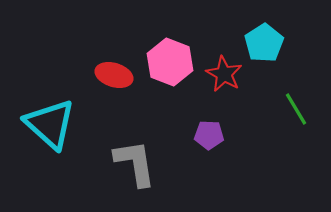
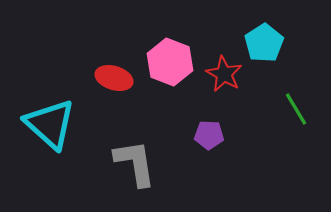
red ellipse: moved 3 px down
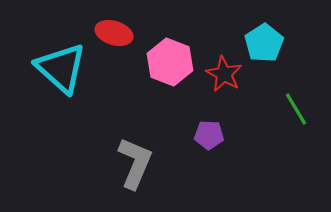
red ellipse: moved 45 px up
cyan triangle: moved 11 px right, 56 px up
gray L-shape: rotated 32 degrees clockwise
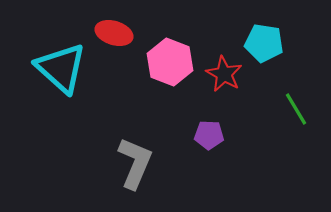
cyan pentagon: rotated 30 degrees counterclockwise
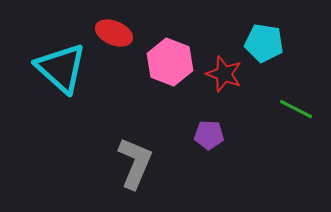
red ellipse: rotated 6 degrees clockwise
red star: rotated 9 degrees counterclockwise
green line: rotated 32 degrees counterclockwise
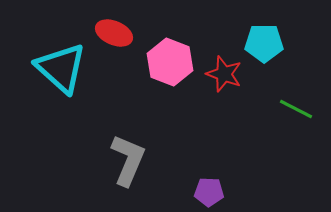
cyan pentagon: rotated 9 degrees counterclockwise
purple pentagon: moved 57 px down
gray L-shape: moved 7 px left, 3 px up
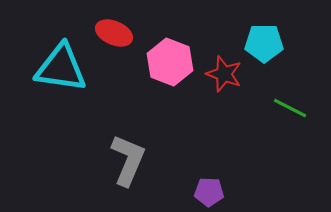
cyan triangle: rotated 34 degrees counterclockwise
green line: moved 6 px left, 1 px up
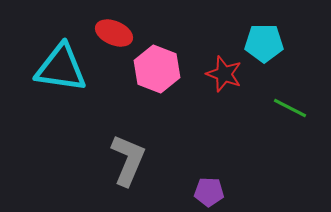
pink hexagon: moved 13 px left, 7 px down
